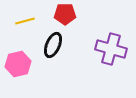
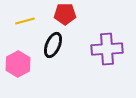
purple cross: moved 4 px left; rotated 20 degrees counterclockwise
pink hexagon: rotated 15 degrees counterclockwise
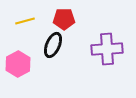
red pentagon: moved 1 px left, 5 px down
